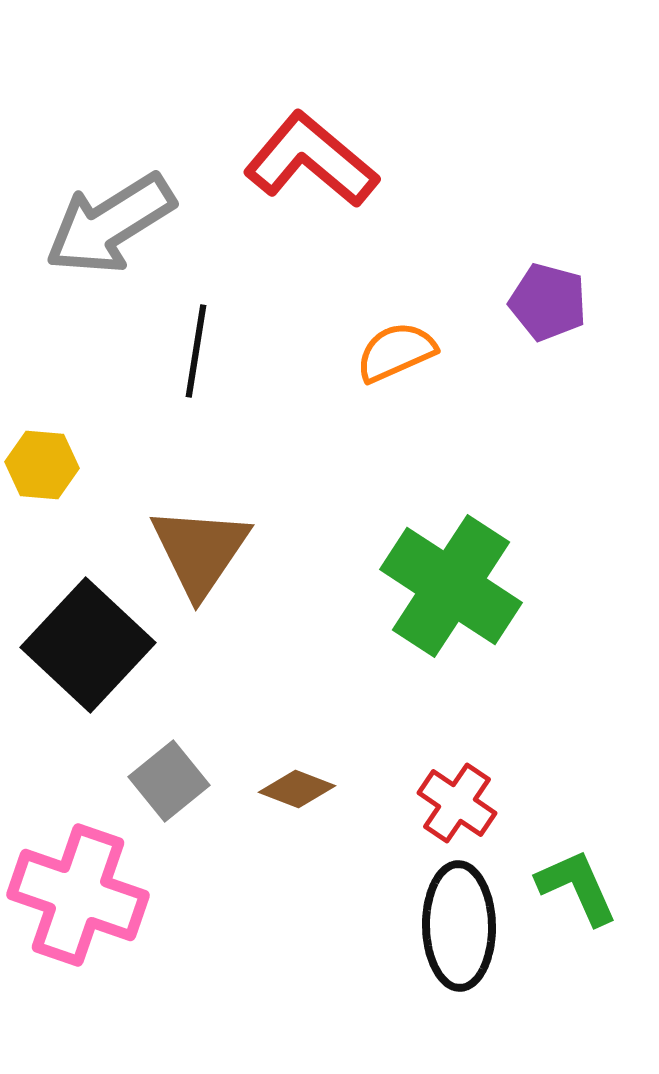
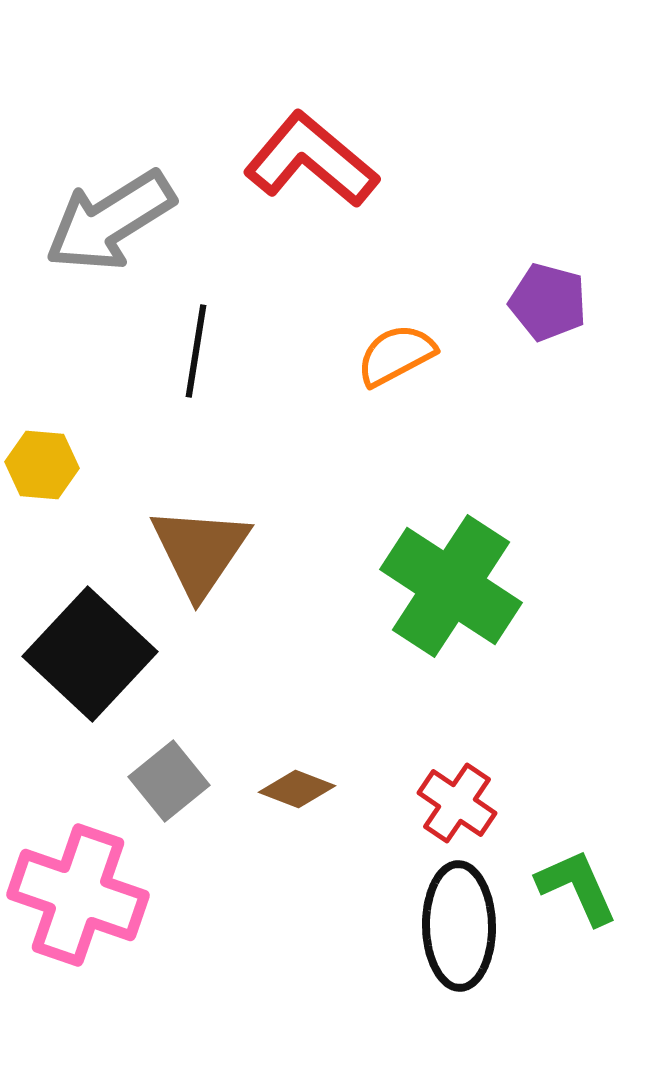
gray arrow: moved 3 px up
orange semicircle: moved 3 px down; rotated 4 degrees counterclockwise
black square: moved 2 px right, 9 px down
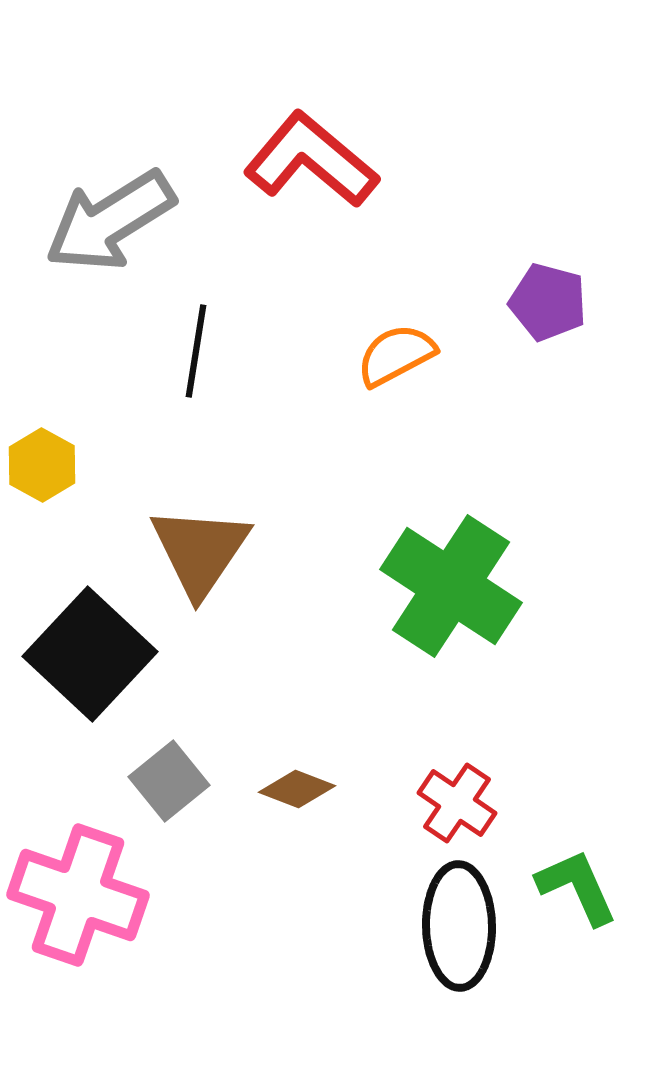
yellow hexagon: rotated 24 degrees clockwise
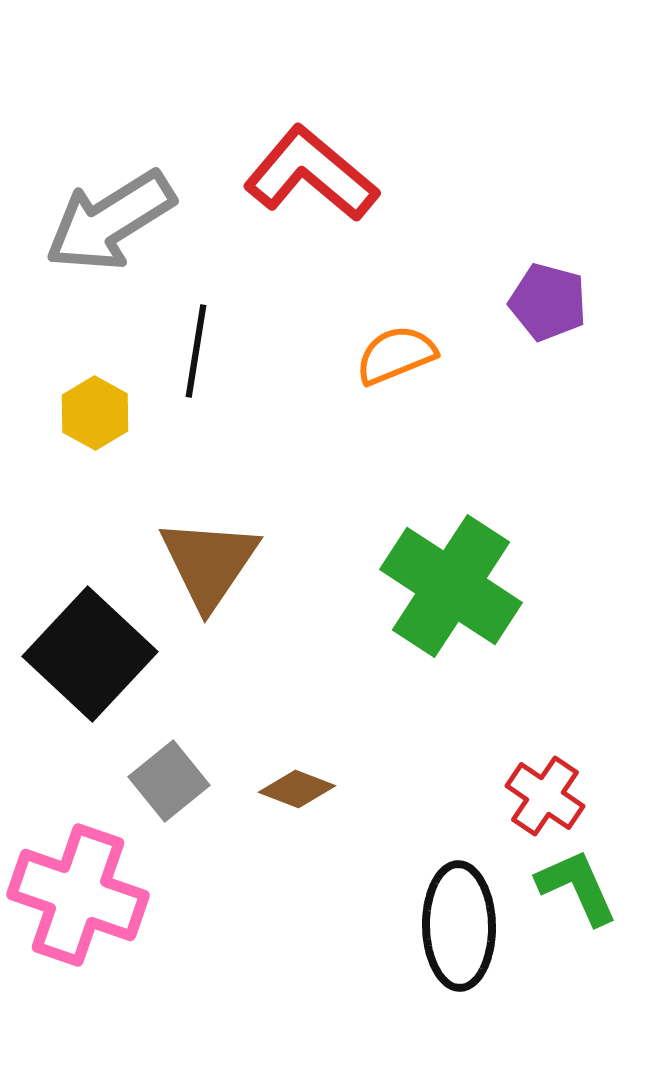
red L-shape: moved 14 px down
orange semicircle: rotated 6 degrees clockwise
yellow hexagon: moved 53 px right, 52 px up
brown triangle: moved 9 px right, 12 px down
red cross: moved 88 px right, 7 px up
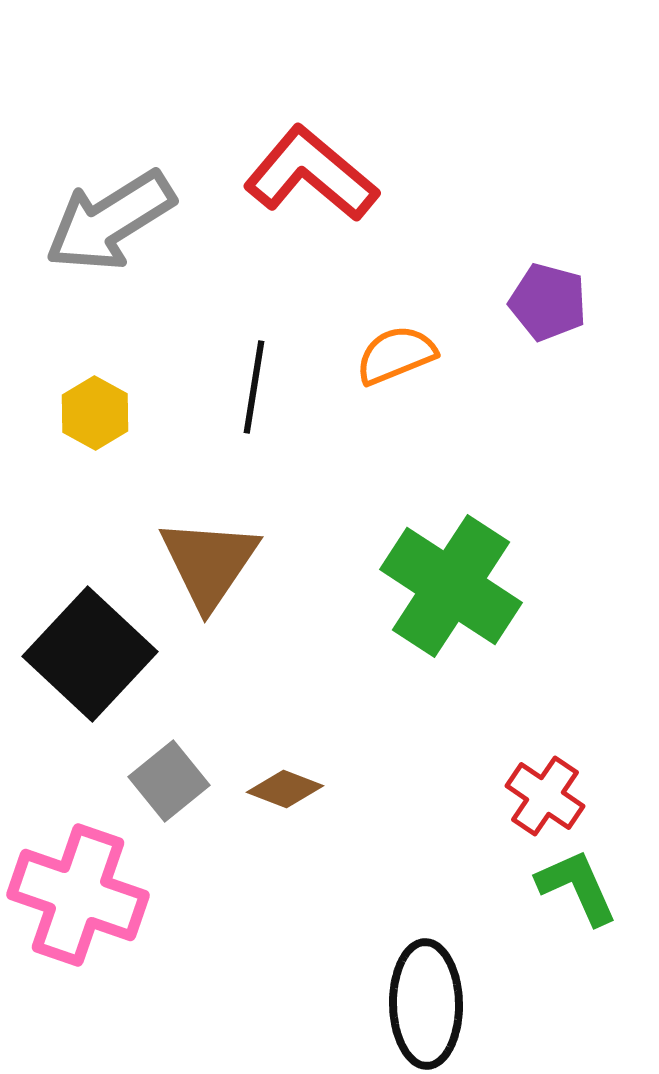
black line: moved 58 px right, 36 px down
brown diamond: moved 12 px left
black ellipse: moved 33 px left, 78 px down
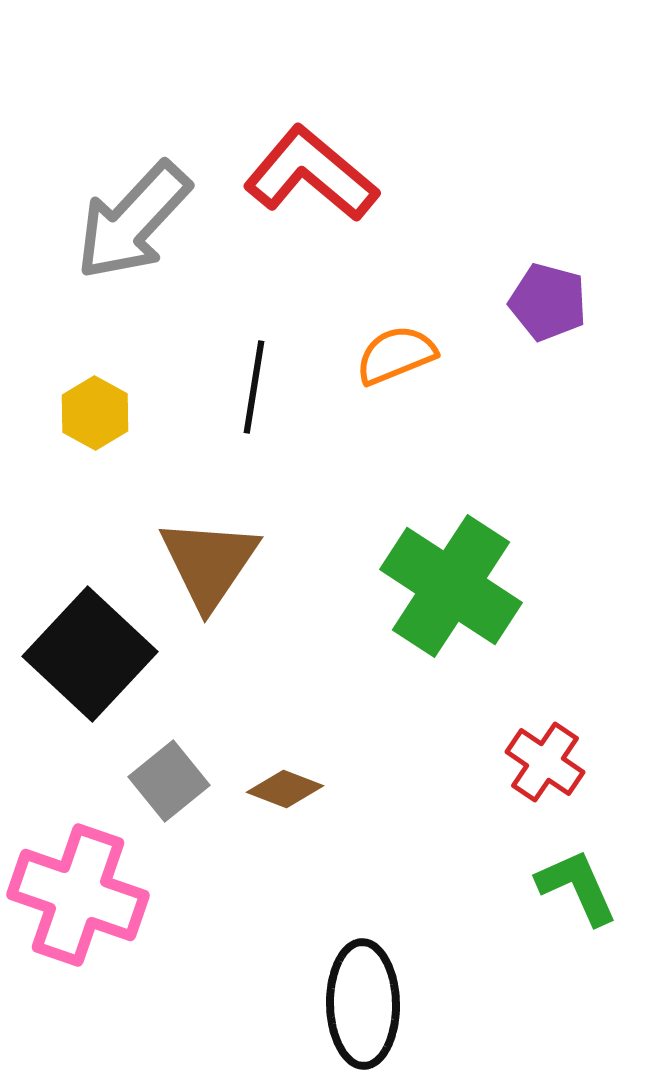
gray arrow: moved 23 px right; rotated 15 degrees counterclockwise
red cross: moved 34 px up
black ellipse: moved 63 px left
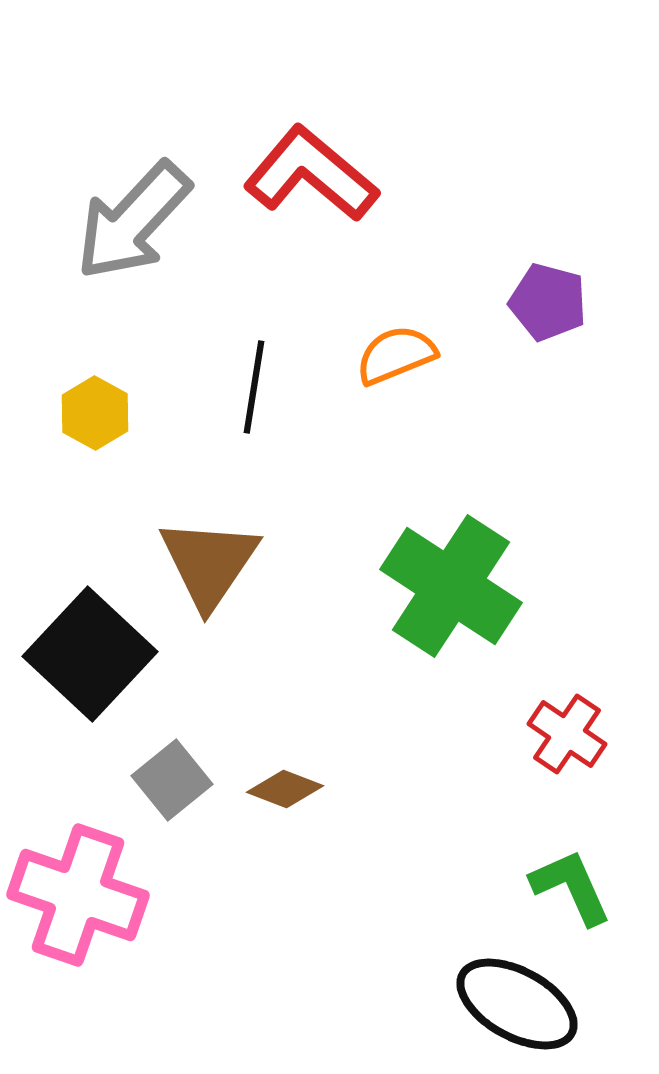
red cross: moved 22 px right, 28 px up
gray square: moved 3 px right, 1 px up
green L-shape: moved 6 px left
black ellipse: moved 154 px right; rotated 60 degrees counterclockwise
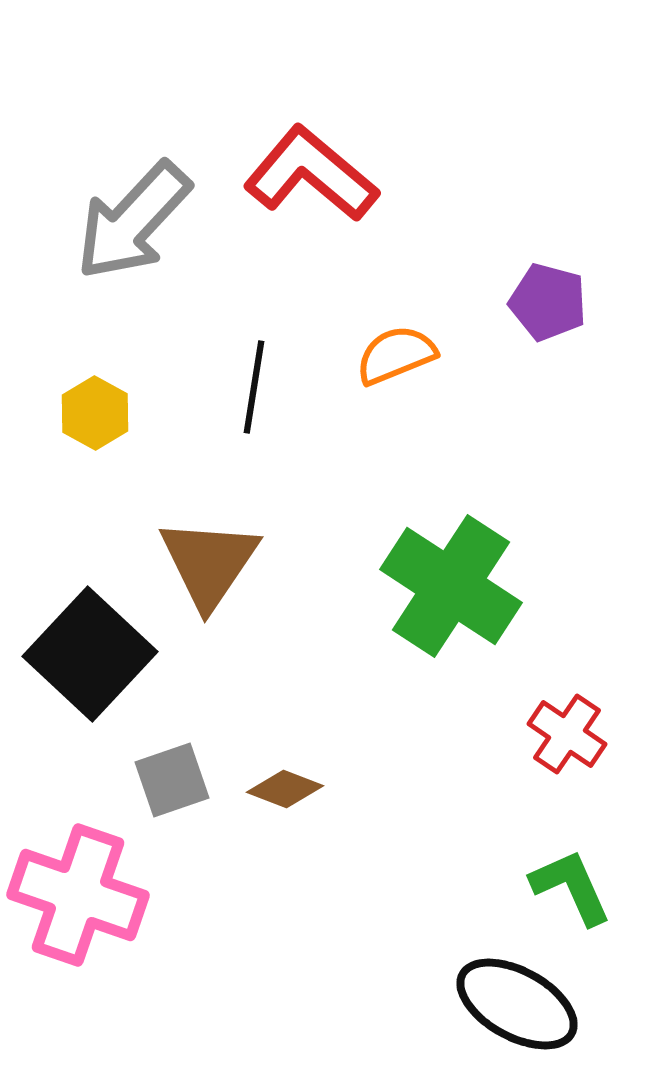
gray square: rotated 20 degrees clockwise
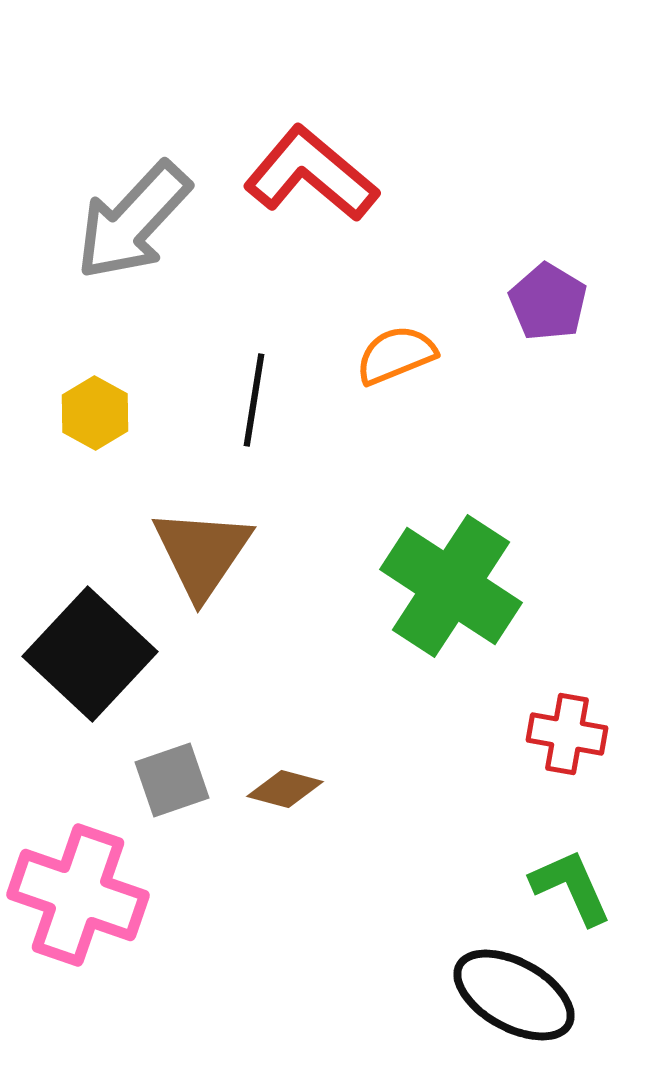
purple pentagon: rotated 16 degrees clockwise
black line: moved 13 px down
brown triangle: moved 7 px left, 10 px up
red cross: rotated 24 degrees counterclockwise
brown diamond: rotated 6 degrees counterclockwise
black ellipse: moved 3 px left, 9 px up
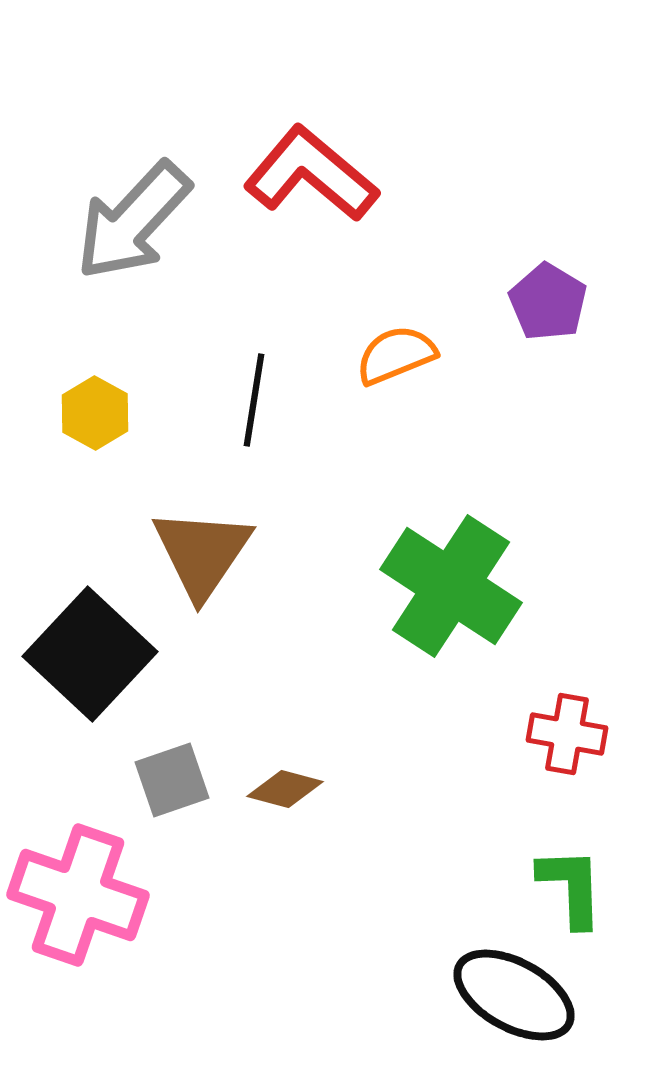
green L-shape: rotated 22 degrees clockwise
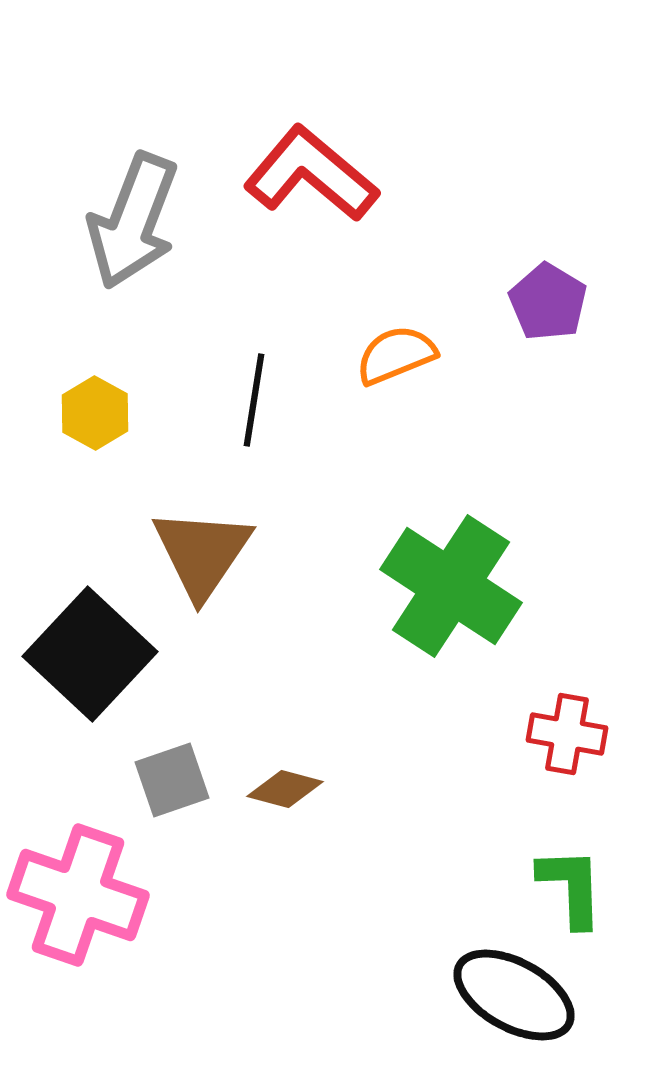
gray arrow: rotated 22 degrees counterclockwise
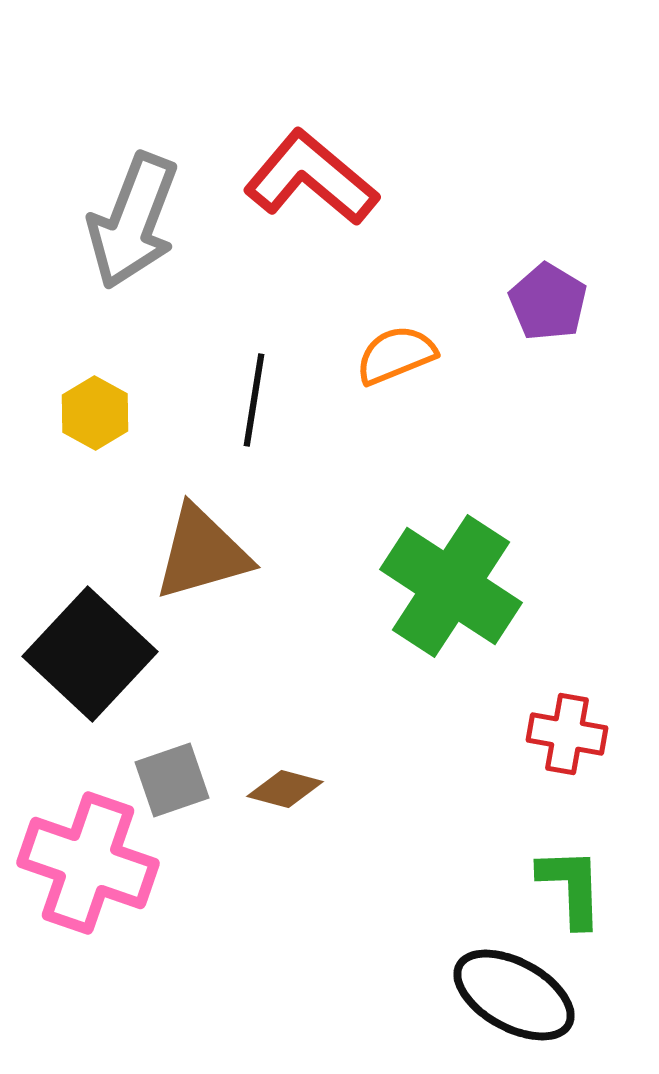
red L-shape: moved 4 px down
brown triangle: rotated 40 degrees clockwise
pink cross: moved 10 px right, 32 px up
